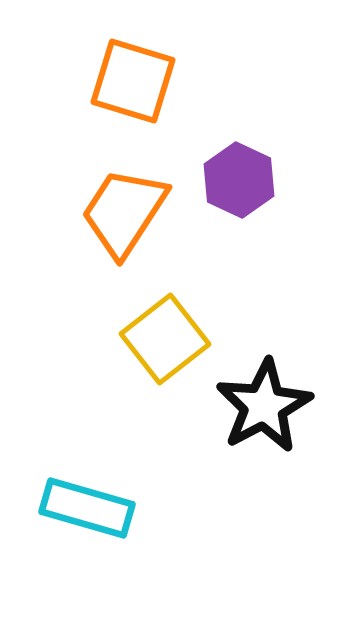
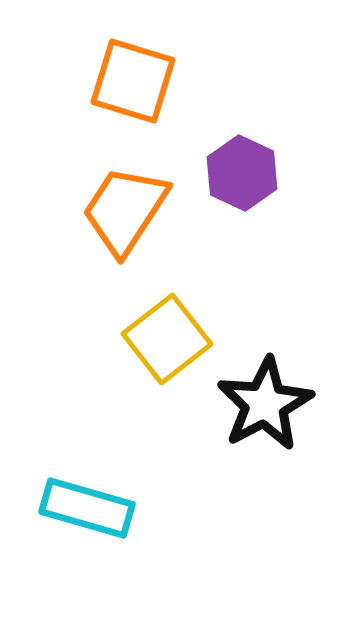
purple hexagon: moved 3 px right, 7 px up
orange trapezoid: moved 1 px right, 2 px up
yellow square: moved 2 px right
black star: moved 1 px right, 2 px up
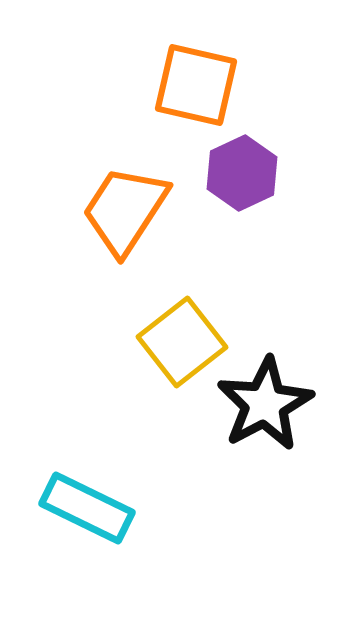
orange square: moved 63 px right, 4 px down; rotated 4 degrees counterclockwise
purple hexagon: rotated 10 degrees clockwise
yellow square: moved 15 px right, 3 px down
cyan rectangle: rotated 10 degrees clockwise
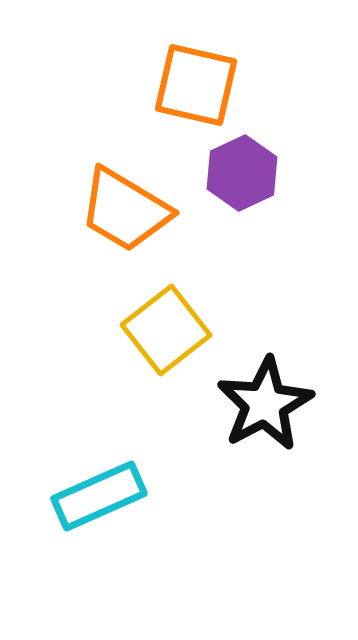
orange trapezoid: rotated 92 degrees counterclockwise
yellow square: moved 16 px left, 12 px up
cyan rectangle: moved 12 px right, 12 px up; rotated 50 degrees counterclockwise
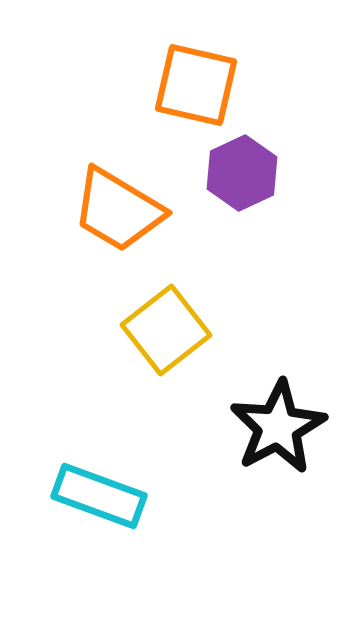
orange trapezoid: moved 7 px left
black star: moved 13 px right, 23 px down
cyan rectangle: rotated 44 degrees clockwise
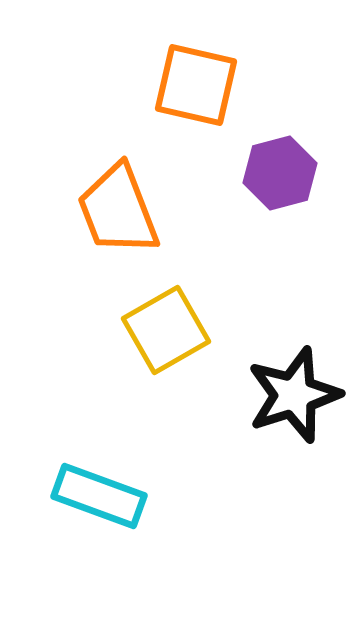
purple hexagon: moved 38 px right; rotated 10 degrees clockwise
orange trapezoid: rotated 38 degrees clockwise
yellow square: rotated 8 degrees clockwise
black star: moved 16 px right, 32 px up; rotated 10 degrees clockwise
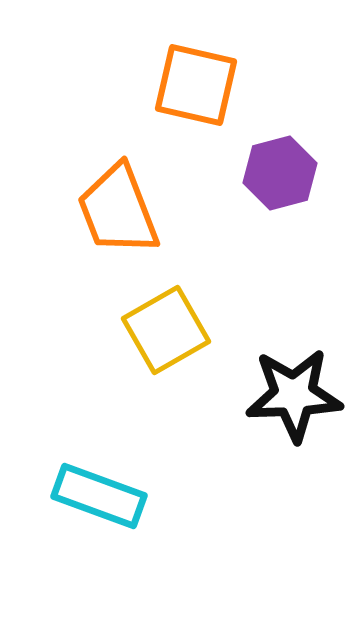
black star: rotated 16 degrees clockwise
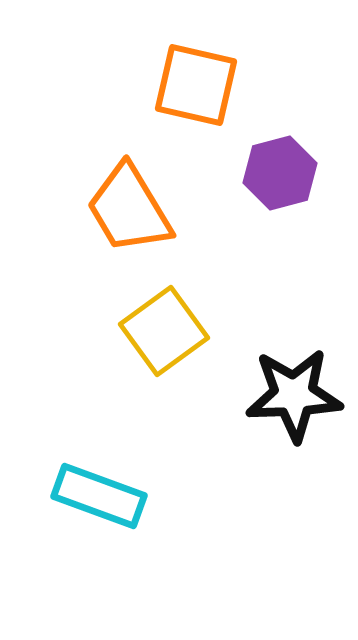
orange trapezoid: moved 11 px right, 1 px up; rotated 10 degrees counterclockwise
yellow square: moved 2 px left, 1 px down; rotated 6 degrees counterclockwise
